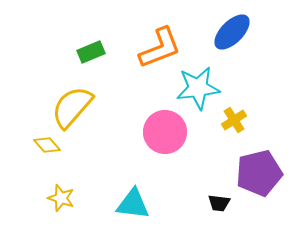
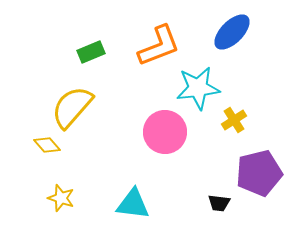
orange L-shape: moved 1 px left, 2 px up
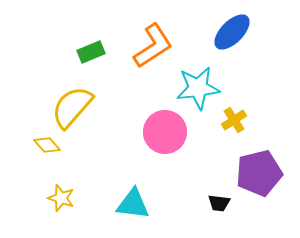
orange L-shape: moved 6 px left; rotated 12 degrees counterclockwise
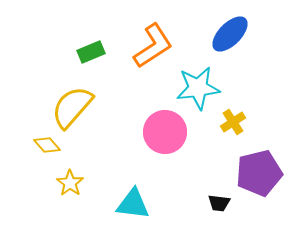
blue ellipse: moved 2 px left, 2 px down
yellow cross: moved 1 px left, 2 px down
yellow star: moved 9 px right, 15 px up; rotated 16 degrees clockwise
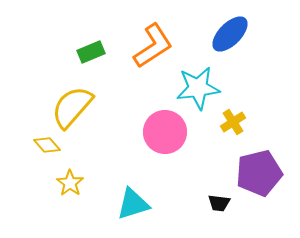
cyan triangle: rotated 24 degrees counterclockwise
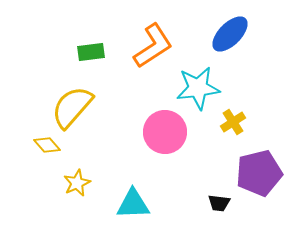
green rectangle: rotated 16 degrees clockwise
yellow star: moved 7 px right; rotated 12 degrees clockwise
cyan triangle: rotated 15 degrees clockwise
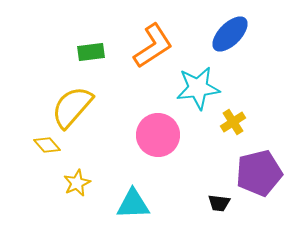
pink circle: moved 7 px left, 3 px down
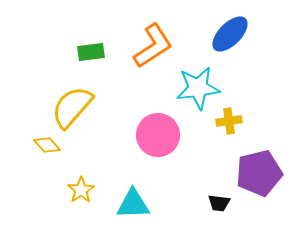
yellow cross: moved 4 px left, 1 px up; rotated 25 degrees clockwise
yellow star: moved 4 px right, 7 px down; rotated 8 degrees counterclockwise
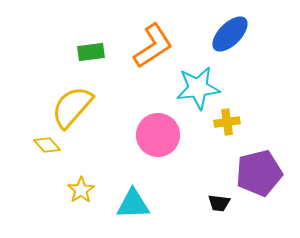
yellow cross: moved 2 px left, 1 px down
